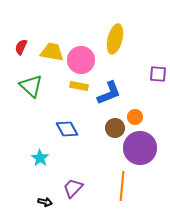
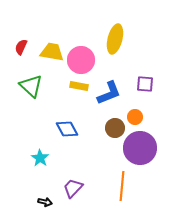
purple square: moved 13 px left, 10 px down
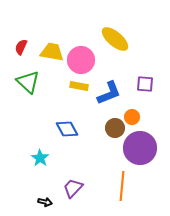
yellow ellipse: rotated 64 degrees counterclockwise
green triangle: moved 3 px left, 4 px up
orange circle: moved 3 px left
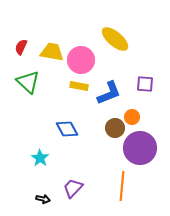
black arrow: moved 2 px left, 3 px up
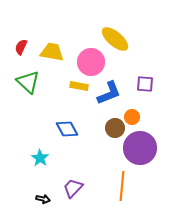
pink circle: moved 10 px right, 2 px down
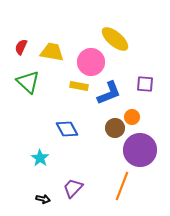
purple circle: moved 2 px down
orange line: rotated 16 degrees clockwise
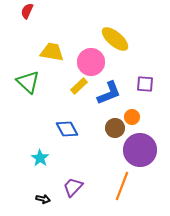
red semicircle: moved 6 px right, 36 px up
yellow rectangle: rotated 54 degrees counterclockwise
purple trapezoid: moved 1 px up
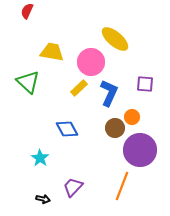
yellow rectangle: moved 2 px down
blue L-shape: rotated 44 degrees counterclockwise
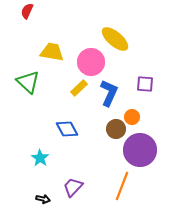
brown circle: moved 1 px right, 1 px down
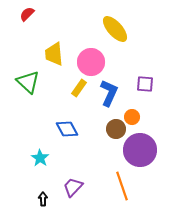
red semicircle: moved 3 px down; rotated 21 degrees clockwise
yellow ellipse: moved 10 px up; rotated 8 degrees clockwise
yellow trapezoid: moved 2 px right, 2 px down; rotated 105 degrees counterclockwise
yellow rectangle: rotated 12 degrees counterclockwise
orange line: rotated 40 degrees counterclockwise
black arrow: rotated 104 degrees counterclockwise
